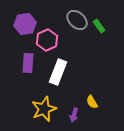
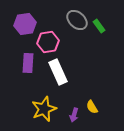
pink hexagon: moved 1 px right, 2 px down; rotated 15 degrees clockwise
white rectangle: rotated 45 degrees counterclockwise
yellow semicircle: moved 5 px down
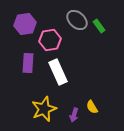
pink hexagon: moved 2 px right, 2 px up
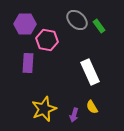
purple hexagon: rotated 10 degrees clockwise
pink hexagon: moved 3 px left; rotated 20 degrees clockwise
white rectangle: moved 32 px right
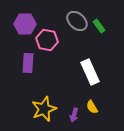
gray ellipse: moved 1 px down
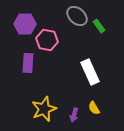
gray ellipse: moved 5 px up
yellow semicircle: moved 2 px right, 1 px down
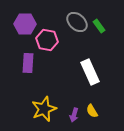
gray ellipse: moved 6 px down
yellow semicircle: moved 2 px left, 3 px down
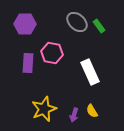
pink hexagon: moved 5 px right, 13 px down
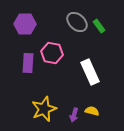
yellow semicircle: rotated 136 degrees clockwise
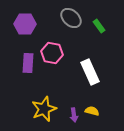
gray ellipse: moved 6 px left, 4 px up
purple arrow: rotated 24 degrees counterclockwise
